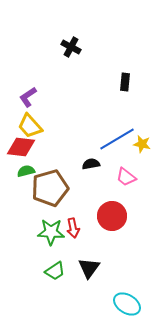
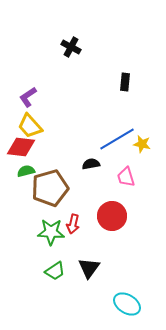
pink trapezoid: rotated 35 degrees clockwise
red arrow: moved 4 px up; rotated 24 degrees clockwise
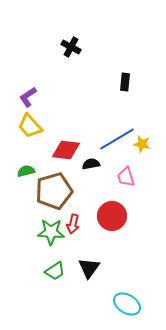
red diamond: moved 45 px right, 3 px down
brown pentagon: moved 4 px right, 3 px down
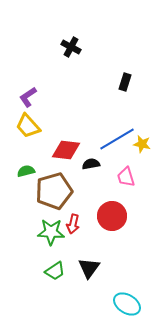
black rectangle: rotated 12 degrees clockwise
yellow trapezoid: moved 2 px left
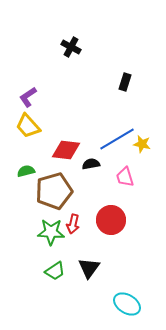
pink trapezoid: moved 1 px left
red circle: moved 1 px left, 4 px down
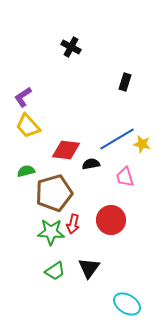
purple L-shape: moved 5 px left
brown pentagon: moved 2 px down
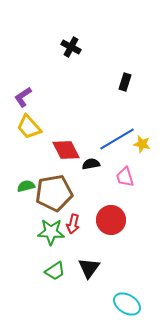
yellow trapezoid: moved 1 px right, 1 px down
red diamond: rotated 56 degrees clockwise
green semicircle: moved 15 px down
brown pentagon: rotated 6 degrees clockwise
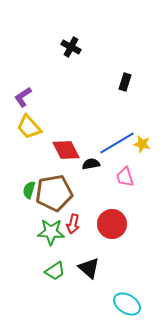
blue line: moved 4 px down
green semicircle: moved 3 px right, 4 px down; rotated 60 degrees counterclockwise
red circle: moved 1 px right, 4 px down
black triangle: rotated 25 degrees counterclockwise
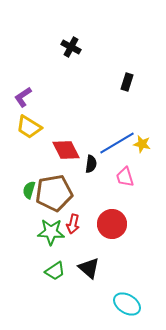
black rectangle: moved 2 px right
yellow trapezoid: rotated 16 degrees counterclockwise
black semicircle: rotated 108 degrees clockwise
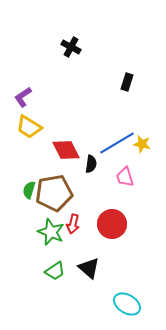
green star: rotated 20 degrees clockwise
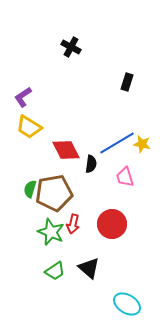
green semicircle: moved 1 px right, 1 px up
